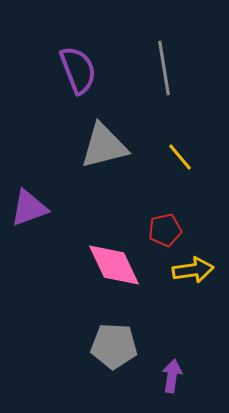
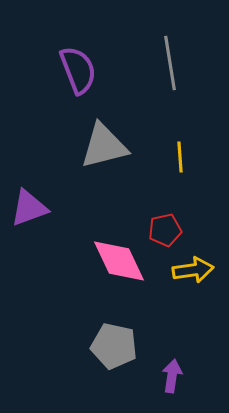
gray line: moved 6 px right, 5 px up
yellow line: rotated 36 degrees clockwise
pink diamond: moved 5 px right, 4 px up
gray pentagon: rotated 9 degrees clockwise
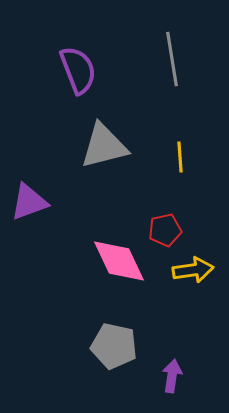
gray line: moved 2 px right, 4 px up
purple triangle: moved 6 px up
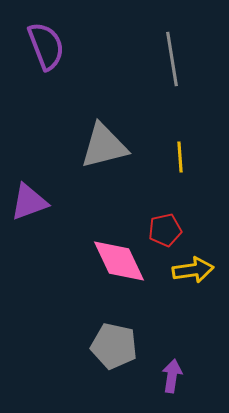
purple semicircle: moved 32 px left, 24 px up
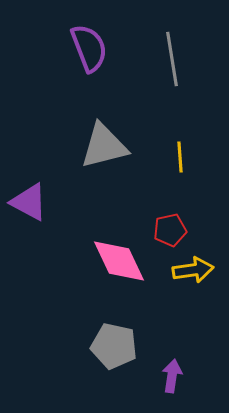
purple semicircle: moved 43 px right, 2 px down
purple triangle: rotated 48 degrees clockwise
red pentagon: moved 5 px right
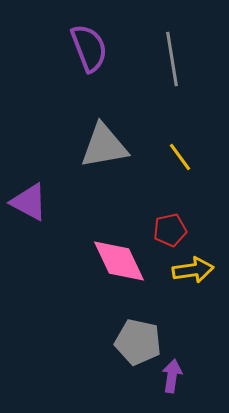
gray triangle: rotated 4 degrees clockwise
yellow line: rotated 32 degrees counterclockwise
gray pentagon: moved 24 px right, 4 px up
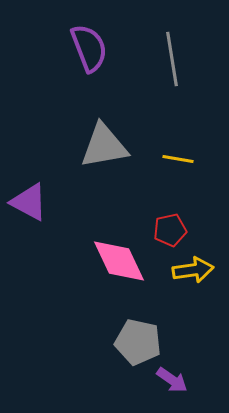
yellow line: moved 2 px left, 2 px down; rotated 44 degrees counterclockwise
purple arrow: moved 4 px down; rotated 116 degrees clockwise
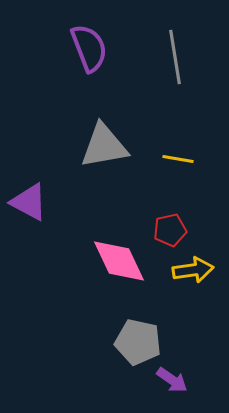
gray line: moved 3 px right, 2 px up
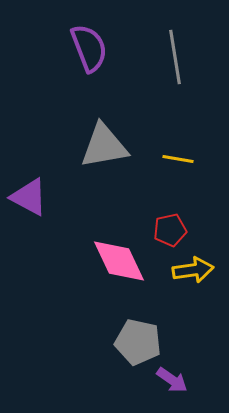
purple triangle: moved 5 px up
